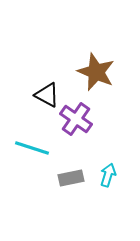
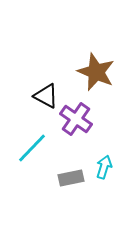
black triangle: moved 1 px left, 1 px down
cyan line: rotated 64 degrees counterclockwise
cyan arrow: moved 4 px left, 8 px up
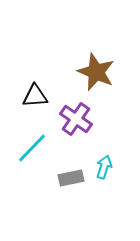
black triangle: moved 11 px left; rotated 32 degrees counterclockwise
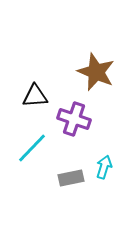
purple cross: moved 2 px left; rotated 16 degrees counterclockwise
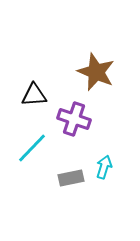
black triangle: moved 1 px left, 1 px up
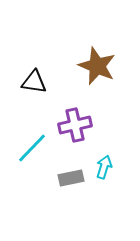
brown star: moved 1 px right, 6 px up
black triangle: moved 13 px up; rotated 12 degrees clockwise
purple cross: moved 1 px right, 6 px down; rotated 32 degrees counterclockwise
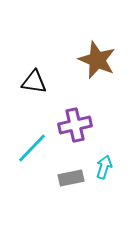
brown star: moved 6 px up
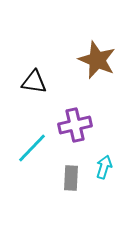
gray rectangle: rotated 75 degrees counterclockwise
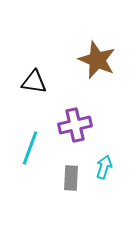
cyan line: moved 2 px left; rotated 24 degrees counterclockwise
